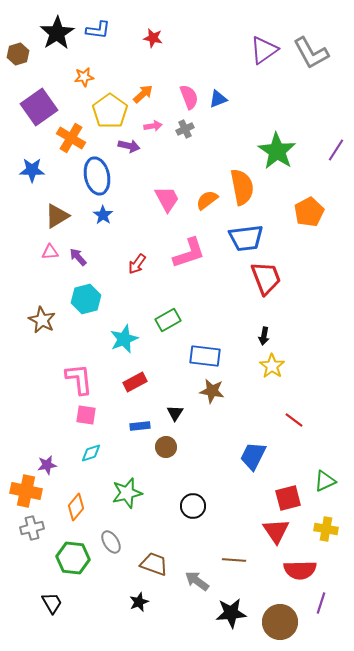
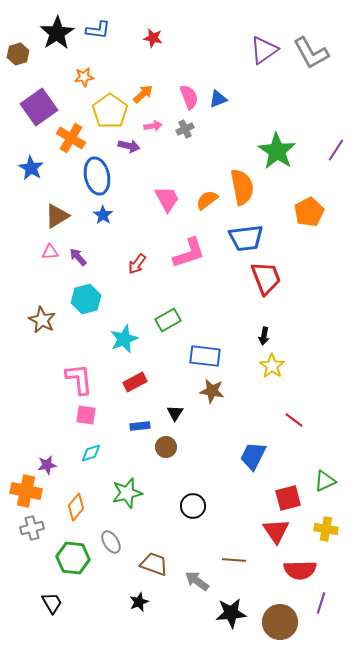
blue star at (32, 170): moved 1 px left, 2 px up; rotated 30 degrees clockwise
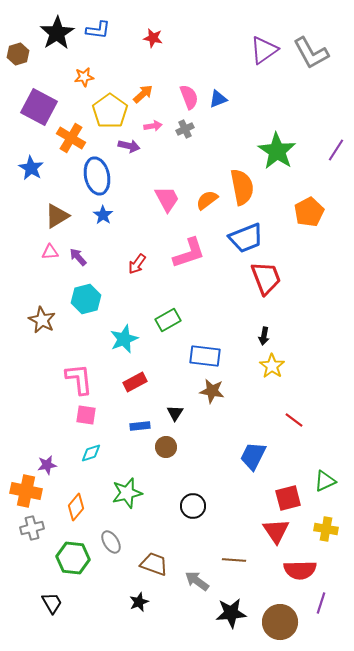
purple square at (39, 107): rotated 27 degrees counterclockwise
blue trapezoid at (246, 238): rotated 15 degrees counterclockwise
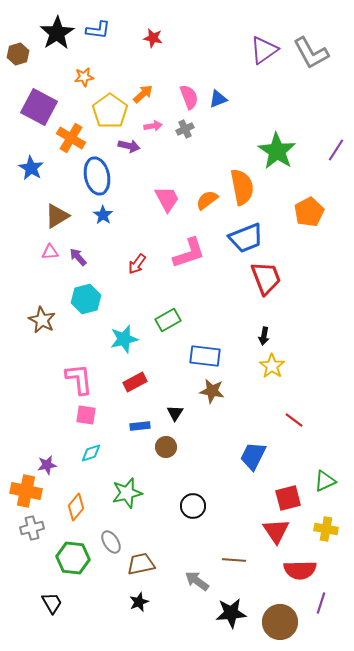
cyan star at (124, 339): rotated 8 degrees clockwise
brown trapezoid at (154, 564): moved 13 px left; rotated 32 degrees counterclockwise
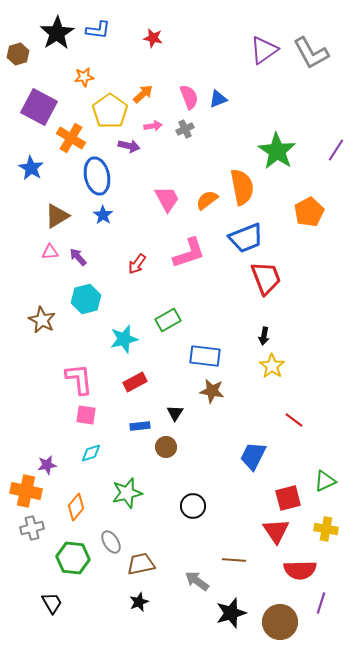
black star at (231, 613): rotated 12 degrees counterclockwise
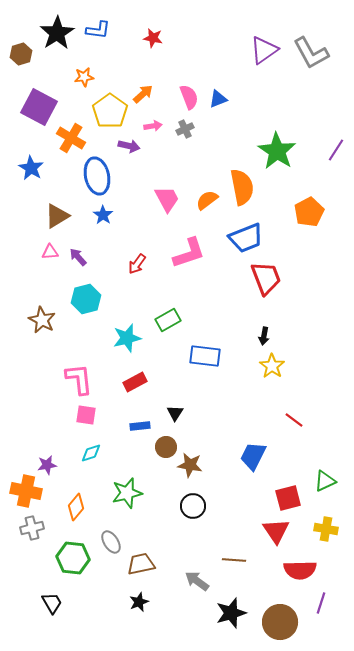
brown hexagon at (18, 54): moved 3 px right
cyan star at (124, 339): moved 3 px right, 1 px up
brown star at (212, 391): moved 22 px left, 74 px down
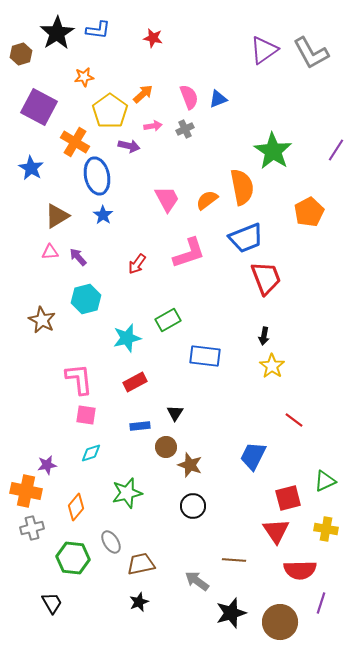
orange cross at (71, 138): moved 4 px right, 4 px down
green star at (277, 151): moved 4 px left
brown star at (190, 465): rotated 10 degrees clockwise
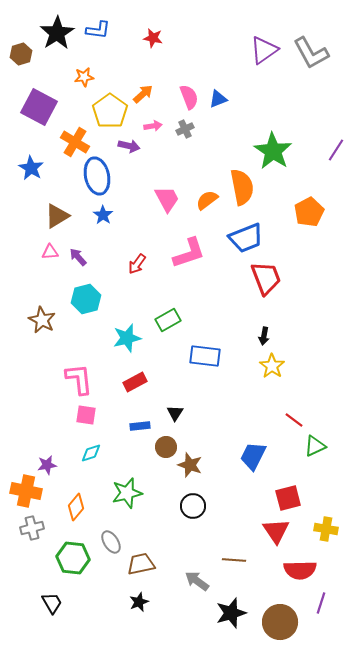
green triangle at (325, 481): moved 10 px left, 35 px up
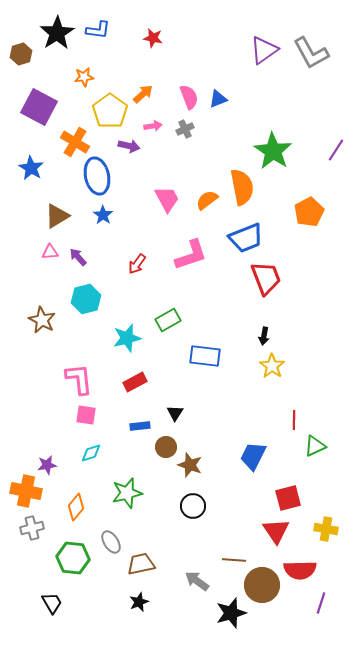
pink L-shape at (189, 253): moved 2 px right, 2 px down
red line at (294, 420): rotated 54 degrees clockwise
brown circle at (280, 622): moved 18 px left, 37 px up
